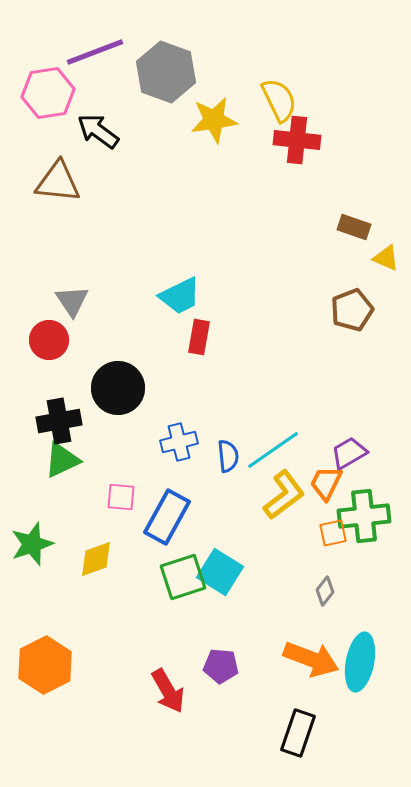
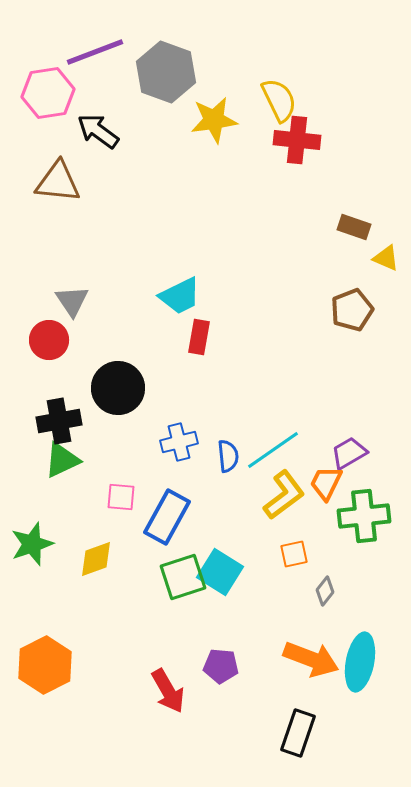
orange square: moved 39 px left, 21 px down
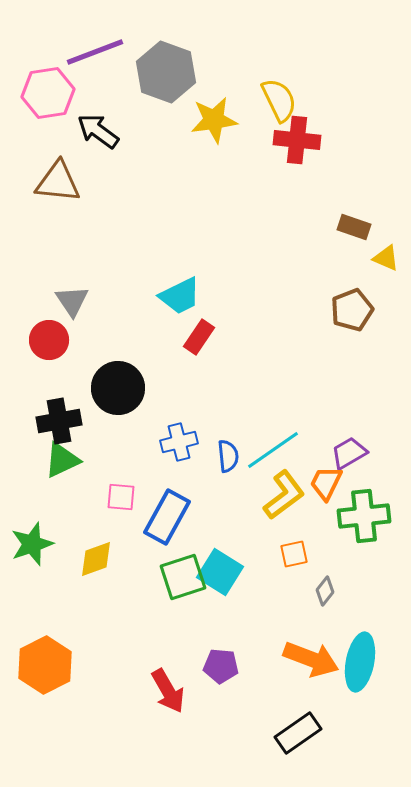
red rectangle: rotated 24 degrees clockwise
black rectangle: rotated 36 degrees clockwise
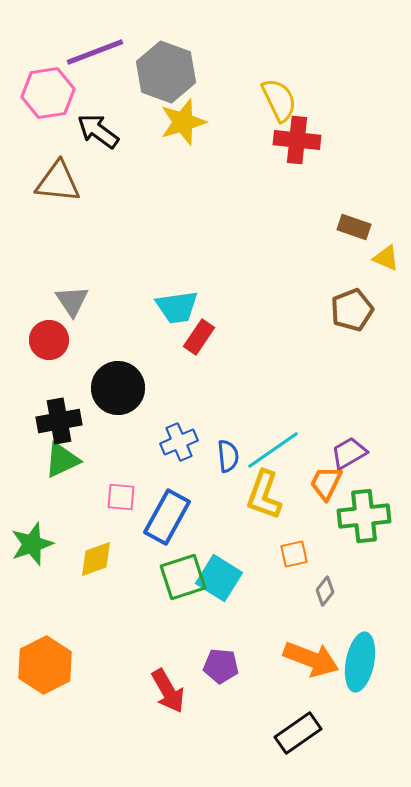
yellow star: moved 31 px left, 2 px down; rotated 9 degrees counterclockwise
cyan trapezoid: moved 3 px left, 11 px down; rotated 18 degrees clockwise
blue cross: rotated 9 degrees counterclockwise
yellow L-shape: moved 20 px left; rotated 147 degrees clockwise
cyan square: moved 1 px left, 6 px down
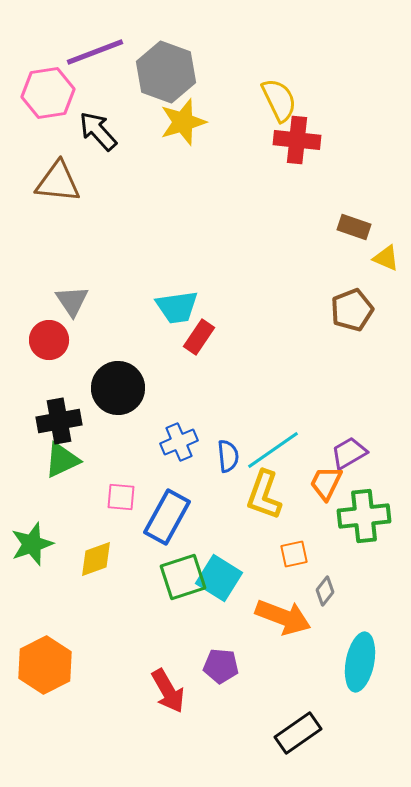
black arrow: rotated 12 degrees clockwise
orange arrow: moved 28 px left, 42 px up
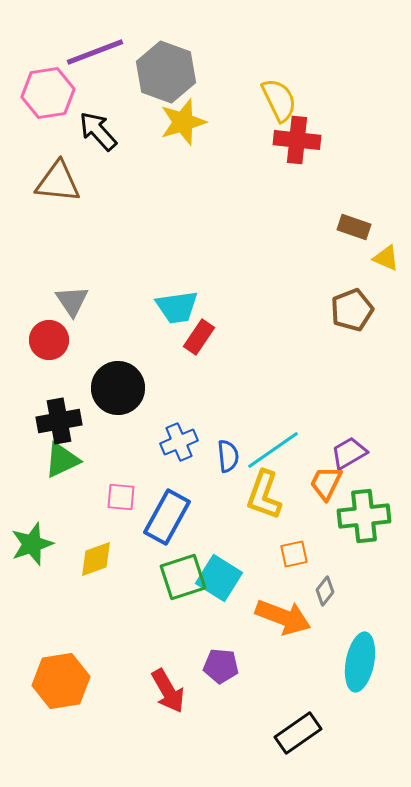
orange hexagon: moved 16 px right, 16 px down; rotated 18 degrees clockwise
